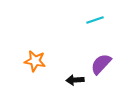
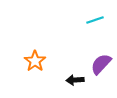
orange star: rotated 25 degrees clockwise
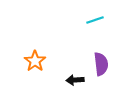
purple semicircle: rotated 130 degrees clockwise
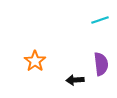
cyan line: moved 5 px right
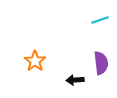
purple semicircle: moved 1 px up
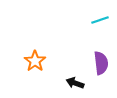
black arrow: moved 3 px down; rotated 24 degrees clockwise
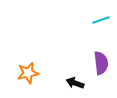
cyan line: moved 1 px right
orange star: moved 7 px left, 12 px down; rotated 25 degrees clockwise
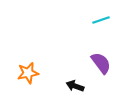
purple semicircle: rotated 30 degrees counterclockwise
black arrow: moved 3 px down
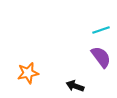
cyan line: moved 10 px down
purple semicircle: moved 6 px up
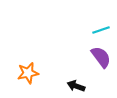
black arrow: moved 1 px right
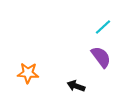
cyan line: moved 2 px right, 3 px up; rotated 24 degrees counterclockwise
orange star: rotated 15 degrees clockwise
